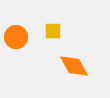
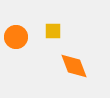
orange diamond: rotated 8 degrees clockwise
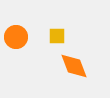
yellow square: moved 4 px right, 5 px down
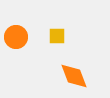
orange diamond: moved 10 px down
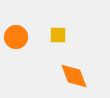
yellow square: moved 1 px right, 1 px up
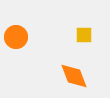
yellow square: moved 26 px right
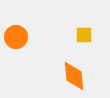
orange diamond: rotated 16 degrees clockwise
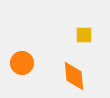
orange circle: moved 6 px right, 26 px down
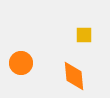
orange circle: moved 1 px left
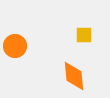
orange circle: moved 6 px left, 17 px up
